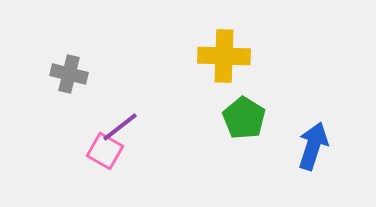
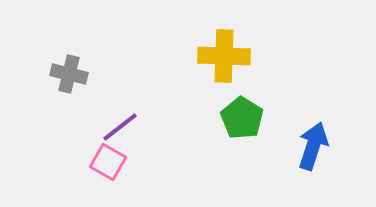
green pentagon: moved 2 px left
pink square: moved 3 px right, 11 px down
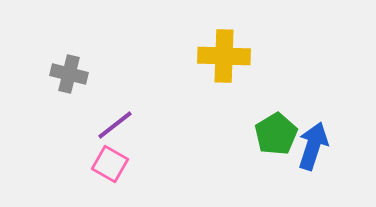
green pentagon: moved 34 px right, 16 px down; rotated 9 degrees clockwise
purple line: moved 5 px left, 2 px up
pink square: moved 2 px right, 2 px down
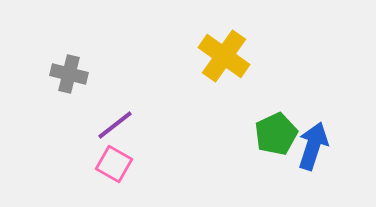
yellow cross: rotated 33 degrees clockwise
green pentagon: rotated 6 degrees clockwise
pink square: moved 4 px right
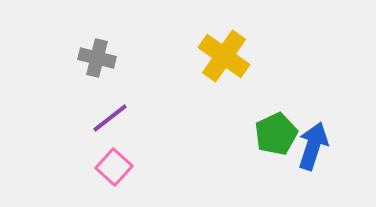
gray cross: moved 28 px right, 16 px up
purple line: moved 5 px left, 7 px up
pink square: moved 3 px down; rotated 12 degrees clockwise
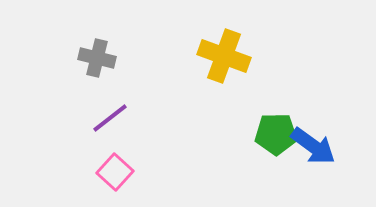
yellow cross: rotated 15 degrees counterclockwise
green pentagon: rotated 24 degrees clockwise
blue arrow: rotated 108 degrees clockwise
pink square: moved 1 px right, 5 px down
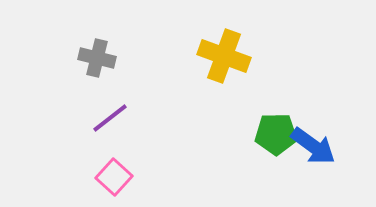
pink square: moved 1 px left, 5 px down
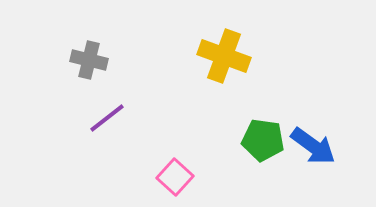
gray cross: moved 8 px left, 2 px down
purple line: moved 3 px left
green pentagon: moved 13 px left, 6 px down; rotated 9 degrees clockwise
pink square: moved 61 px right
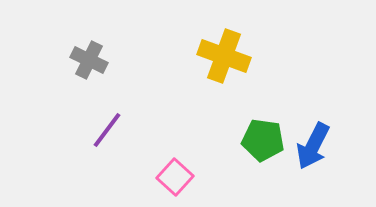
gray cross: rotated 12 degrees clockwise
purple line: moved 12 px down; rotated 15 degrees counterclockwise
blue arrow: rotated 81 degrees clockwise
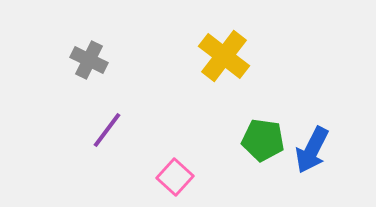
yellow cross: rotated 18 degrees clockwise
blue arrow: moved 1 px left, 4 px down
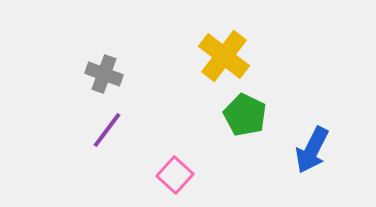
gray cross: moved 15 px right, 14 px down; rotated 6 degrees counterclockwise
green pentagon: moved 18 px left, 25 px up; rotated 18 degrees clockwise
pink square: moved 2 px up
